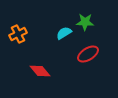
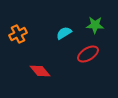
green star: moved 10 px right, 3 px down
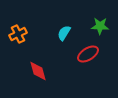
green star: moved 5 px right, 1 px down
cyan semicircle: rotated 28 degrees counterclockwise
red diamond: moved 2 px left; rotated 25 degrees clockwise
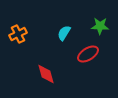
red diamond: moved 8 px right, 3 px down
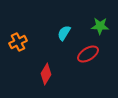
orange cross: moved 8 px down
red diamond: rotated 45 degrees clockwise
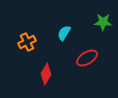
green star: moved 3 px right, 4 px up
orange cross: moved 9 px right
red ellipse: moved 1 px left, 4 px down
